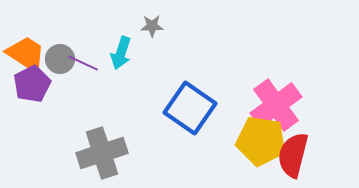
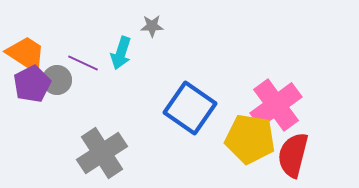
gray circle: moved 3 px left, 21 px down
yellow pentagon: moved 11 px left, 2 px up
gray cross: rotated 15 degrees counterclockwise
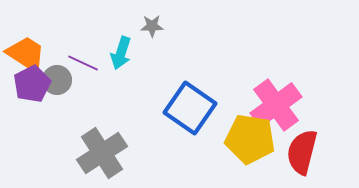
red semicircle: moved 9 px right, 3 px up
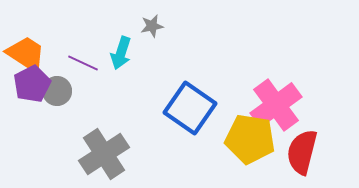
gray star: rotated 10 degrees counterclockwise
gray circle: moved 11 px down
gray cross: moved 2 px right, 1 px down
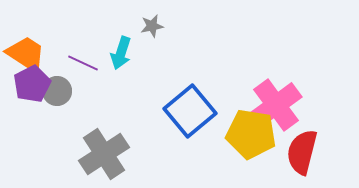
blue square: moved 3 px down; rotated 15 degrees clockwise
yellow pentagon: moved 1 px right, 5 px up
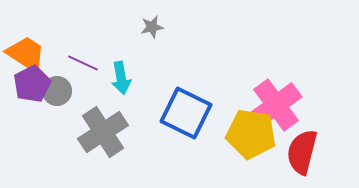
gray star: moved 1 px down
cyan arrow: moved 25 px down; rotated 28 degrees counterclockwise
blue square: moved 4 px left, 2 px down; rotated 24 degrees counterclockwise
gray cross: moved 1 px left, 22 px up
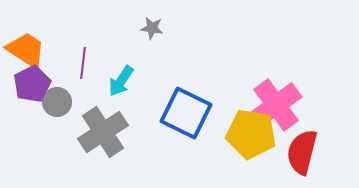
gray star: moved 1 px down; rotated 20 degrees clockwise
orange trapezoid: moved 4 px up
purple line: rotated 72 degrees clockwise
cyan arrow: moved 3 px down; rotated 44 degrees clockwise
gray circle: moved 11 px down
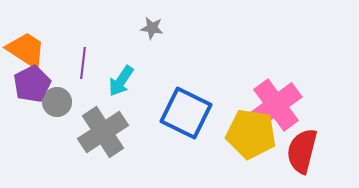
red semicircle: moved 1 px up
